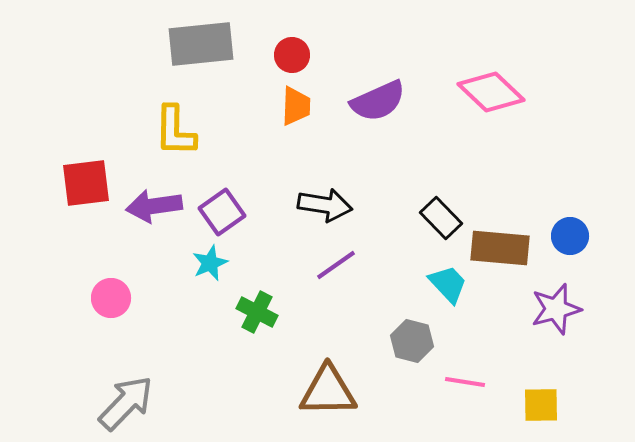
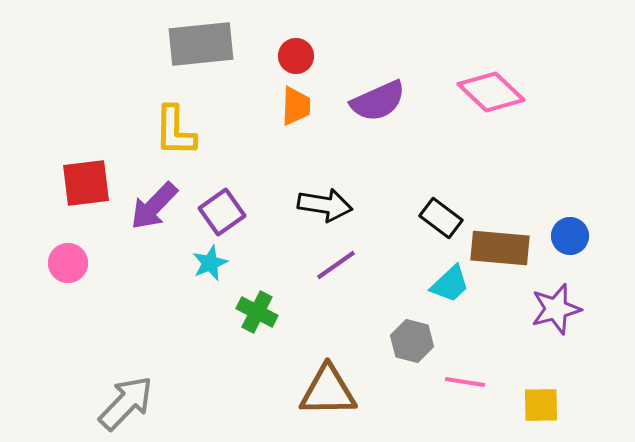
red circle: moved 4 px right, 1 px down
purple arrow: rotated 38 degrees counterclockwise
black rectangle: rotated 9 degrees counterclockwise
cyan trapezoid: moved 2 px right; rotated 90 degrees clockwise
pink circle: moved 43 px left, 35 px up
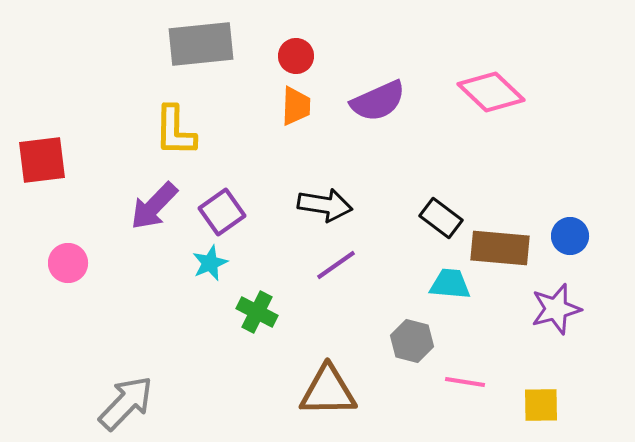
red square: moved 44 px left, 23 px up
cyan trapezoid: rotated 132 degrees counterclockwise
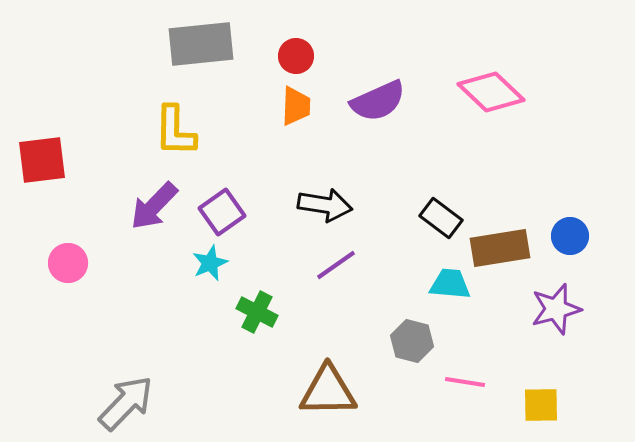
brown rectangle: rotated 14 degrees counterclockwise
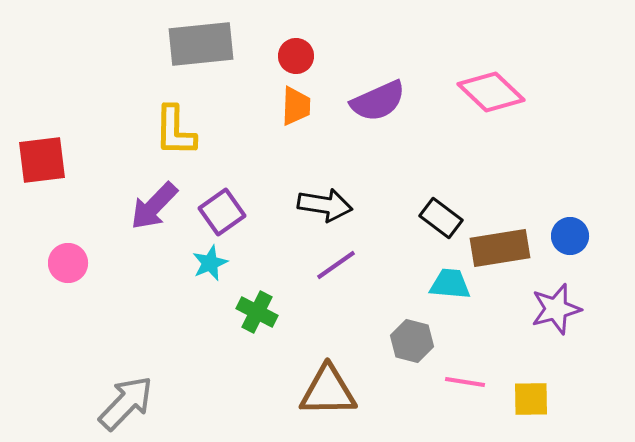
yellow square: moved 10 px left, 6 px up
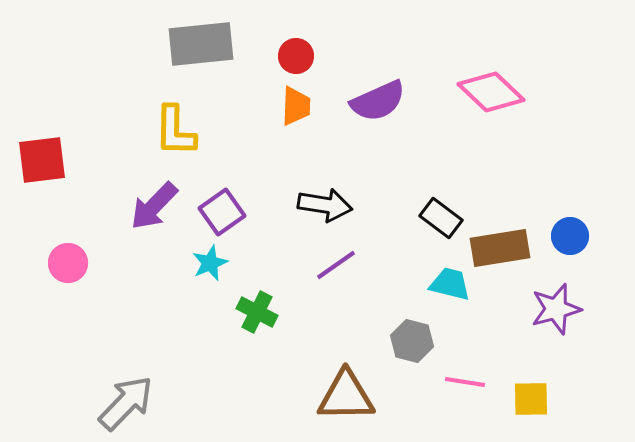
cyan trapezoid: rotated 9 degrees clockwise
brown triangle: moved 18 px right, 5 px down
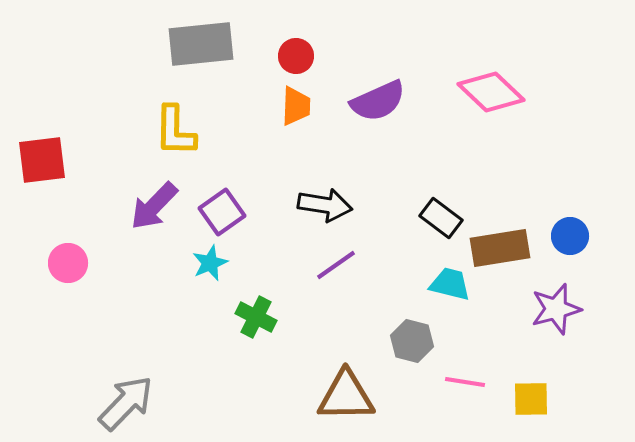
green cross: moved 1 px left, 5 px down
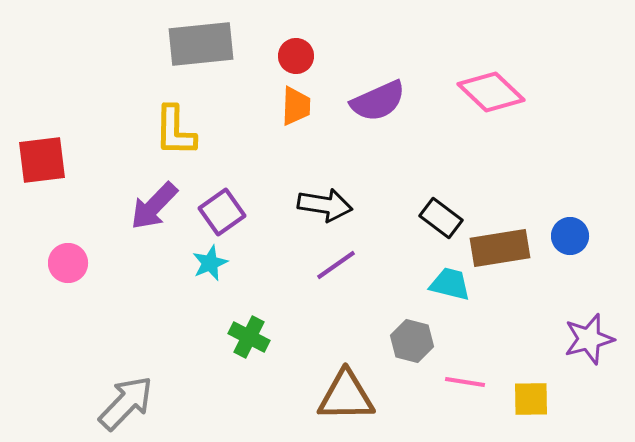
purple star: moved 33 px right, 30 px down
green cross: moved 7 px left, 20 px down
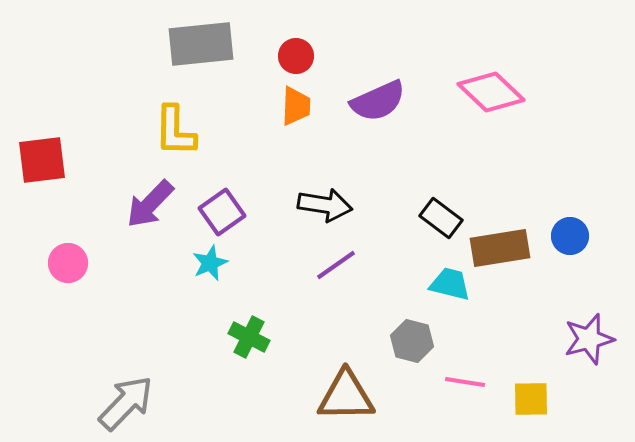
purple arrow: moved 4 px left, 2 px up
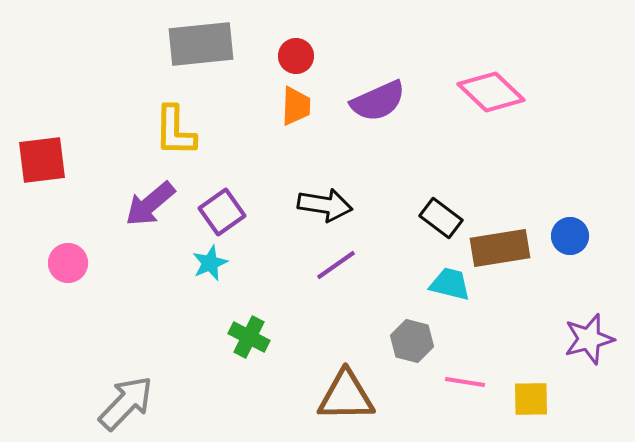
purple arrow: rotated 6 degrees clockwise
